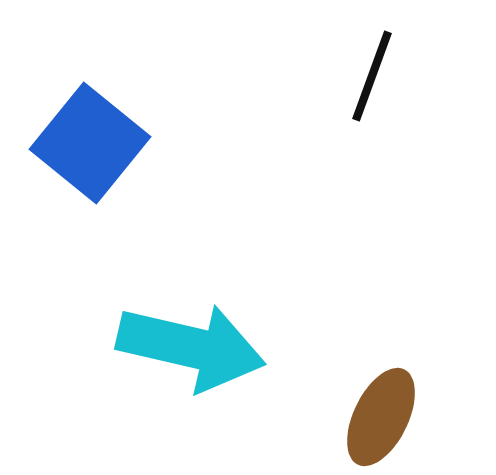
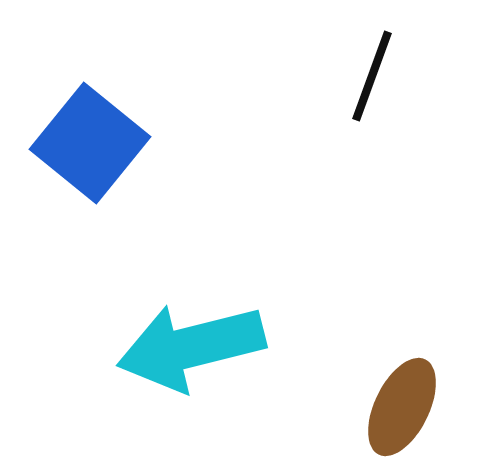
cyan arrow: rotated 153 degrees clockwise
brown ellipse: moved 21 px right, 10 px up
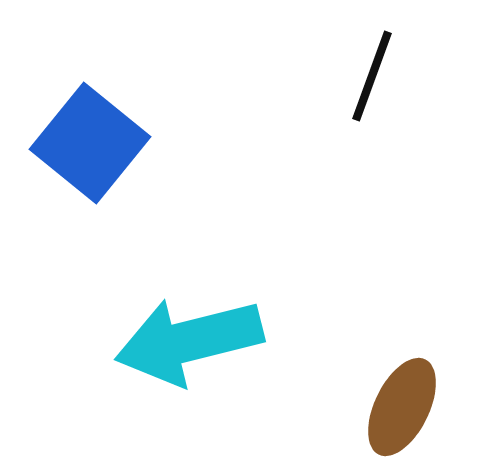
cyan arrow: moved 2 px left, 6 px up
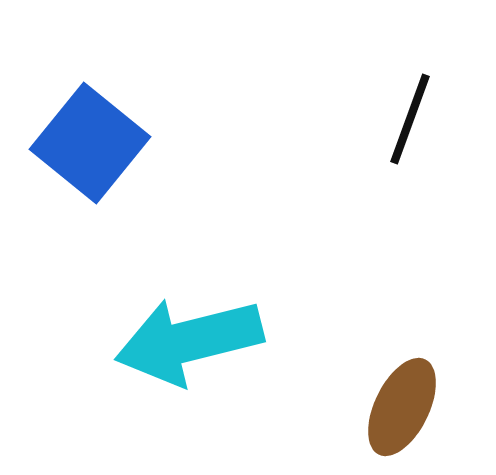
black line: moved 38 px right, 43 px down
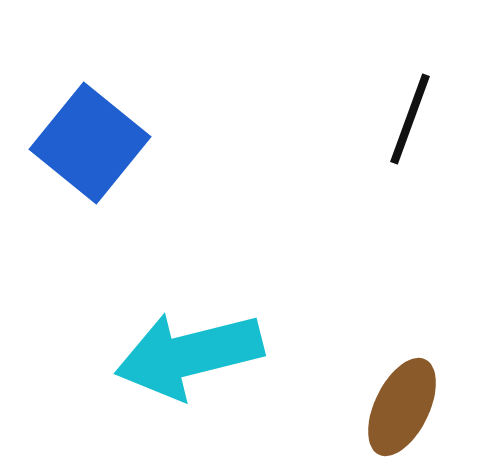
cyan arrow: moved 14 px down
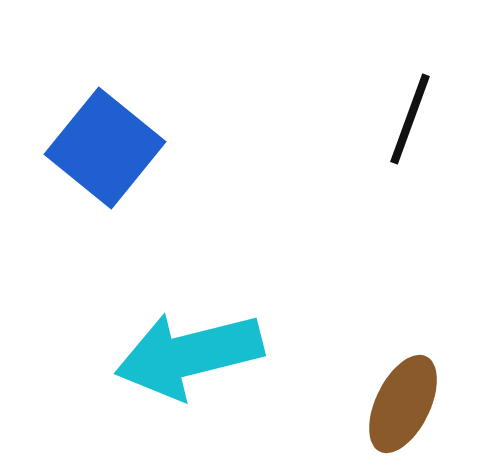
blue square: moved 15 px right, 5 px down
brown ellipse: moved 1 px right, 3 px up
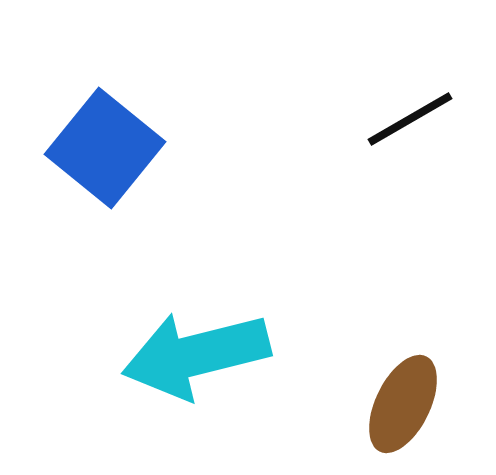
black line: rotated 40 degrees clockwise
cyan arrow: moved 7 px right
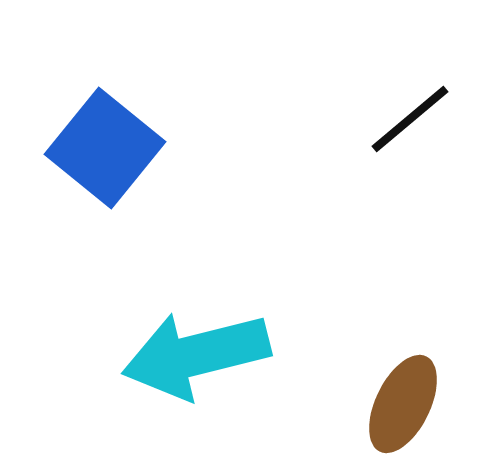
black line: rotated 10 degrees counterclockwise
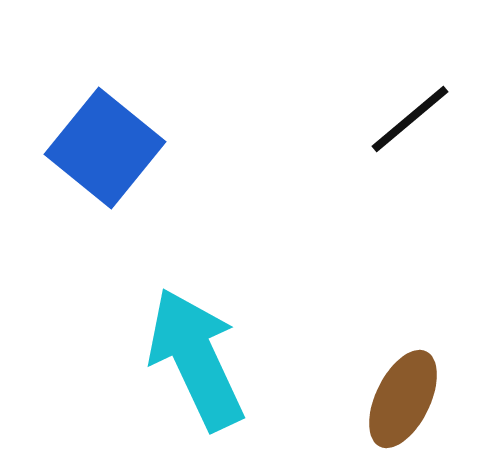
cyan arrow: moved 4 px down; rotated 79 degrees clockwise
brown ellipse: moved 5 px up
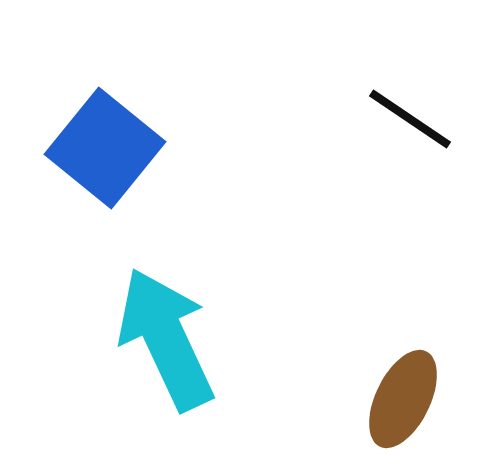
black line: rotated 74 degrees clockwise
cyan arrow: moved 30 px left, 20 px up
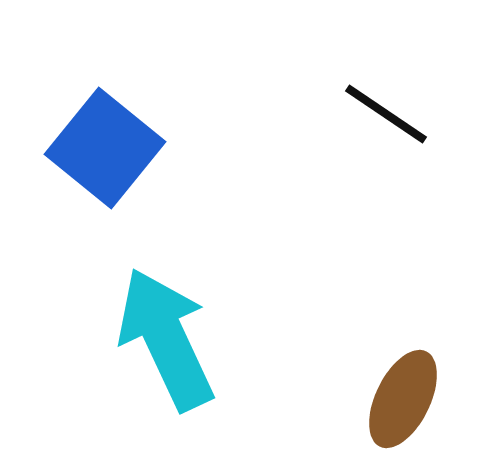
black line: moved 24 px left, 5 px up
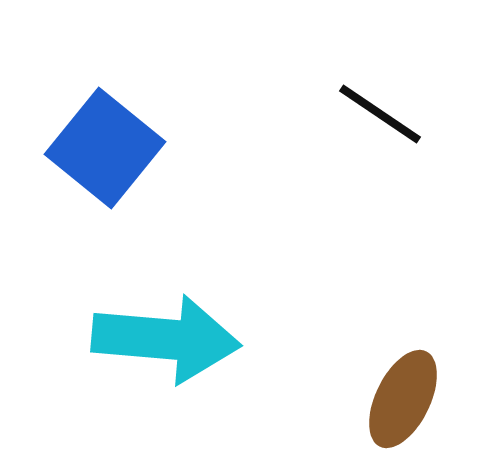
black line: moved 6 px left
cyan arrow: rotated 120 degrees clockwise
